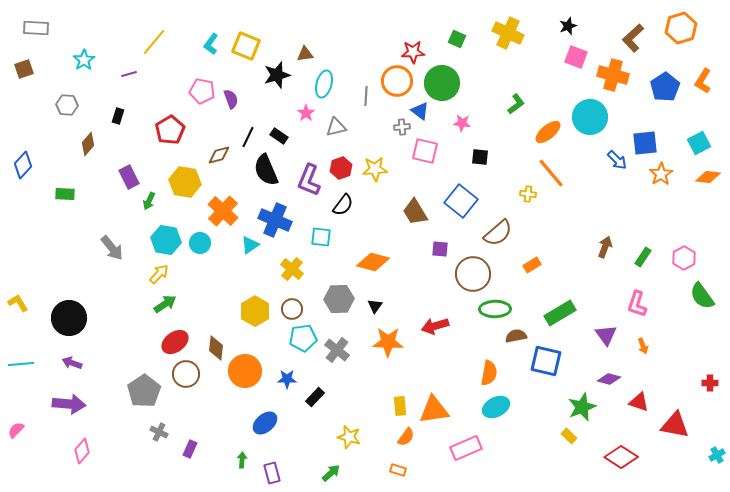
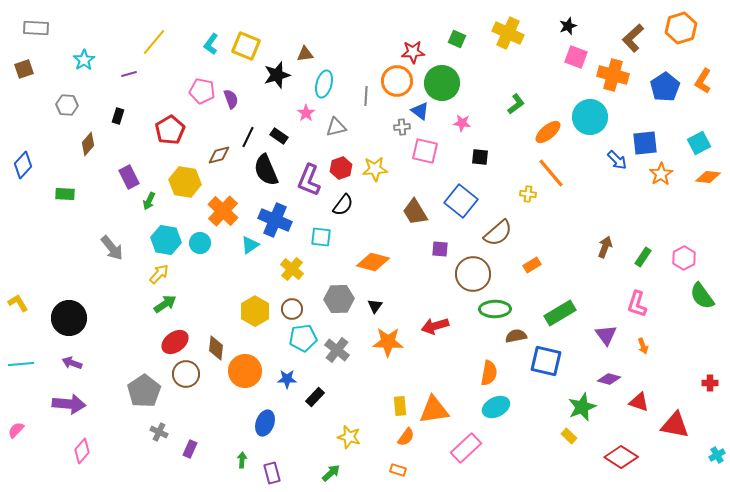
blue ellipse at (265, 423): rotated 30 degrees counterclockwise
pink rectangle at (466, 448): rotated 20 degrees counterclockwise
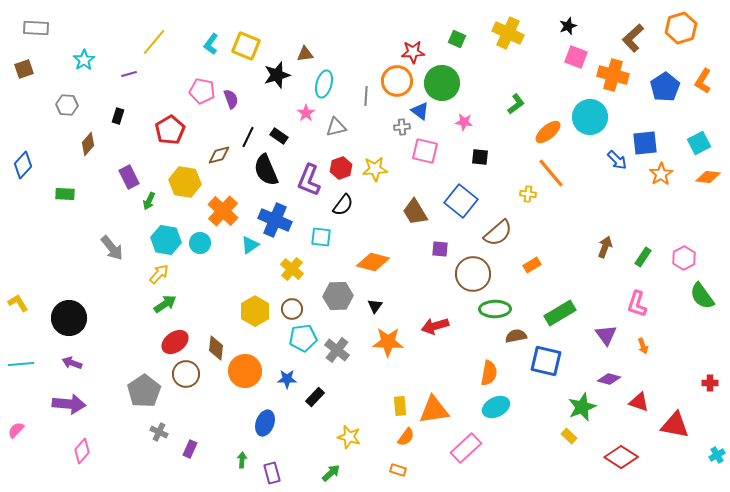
pink star at (462, 123): moved 2 px right, 1 px up
gray hexagon at (339, 299): moved 1 px left, 3 px up
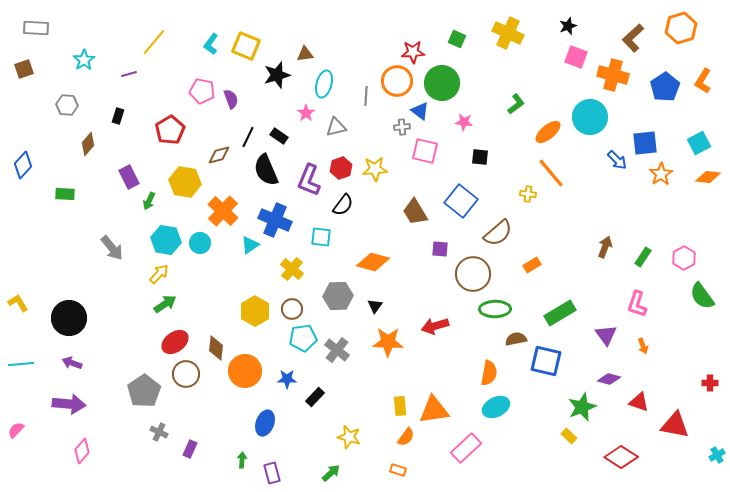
brown semicircle at (516, 336): moved 3 px down
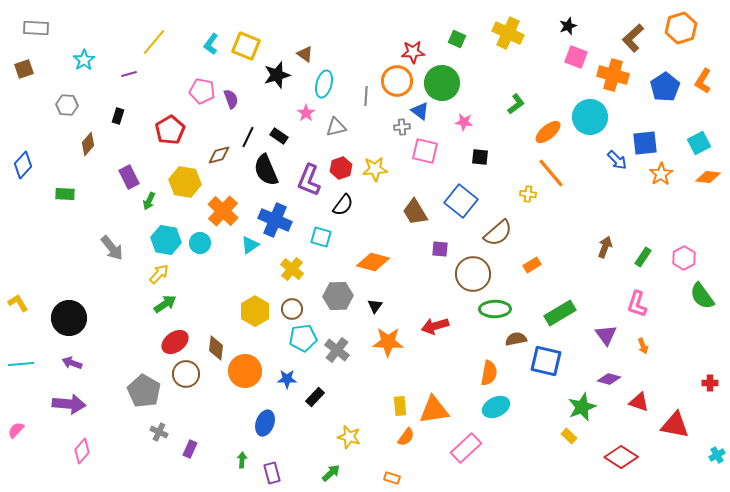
brown triangle at (305, 54): rotated 42 degrees clockwise
cyan square at (321, 237): rotated 10 degrees clockwise
gray pentagon at (144, 391): rotated 8 degrees counterclockwise
orange rectangle at (398, 470): moved 6 px left, 8 px down
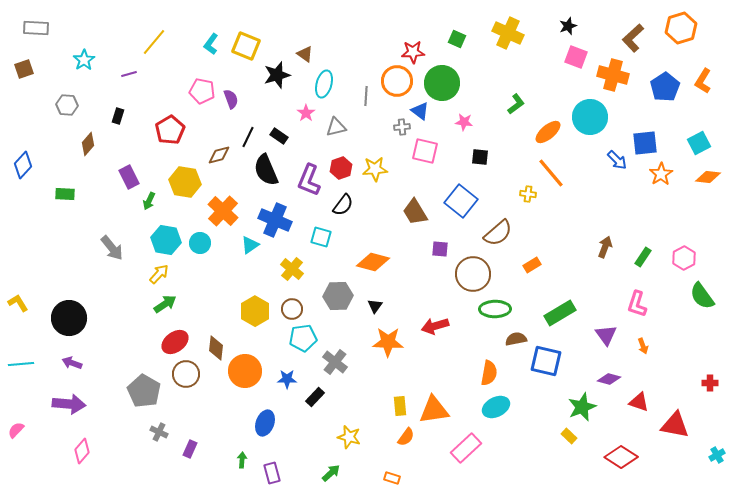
gray cross at (337, 350): moved 2 px left, 12 px down
